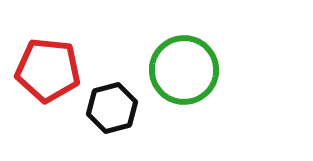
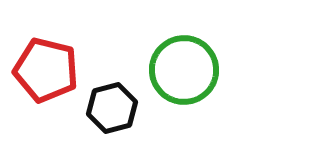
red pentagon: moved 2 px left; rotated 8 degrees clockwise
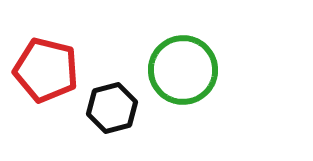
green circle: moved 1 px left
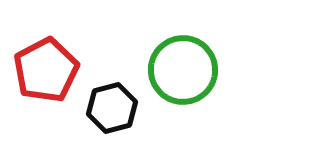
red pentagon: rotated 30 degrees clockwise
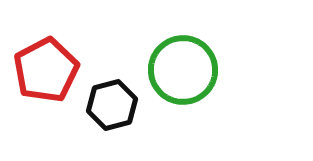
black hexagon: moved 3 px up
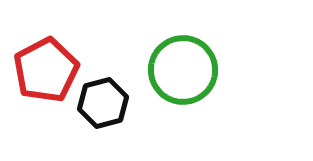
black hexagon: moved 9 px left, 2 px up
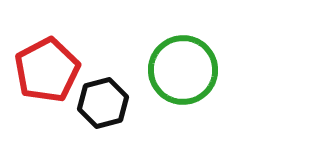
red pentagon: moved 1 px right
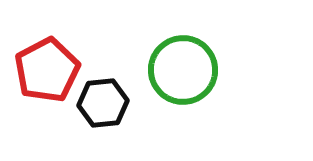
black hexagon: rotated 9 degrees clockwise
